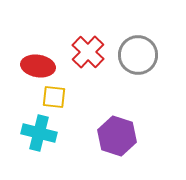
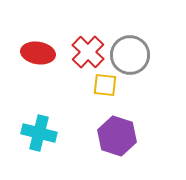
gray circle: moved 8 px left
red ellipse: moved 13 px up
yellow square: moved 51 px right, 12 px up
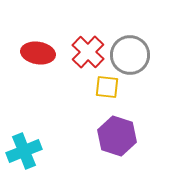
yellow square: moved 2 px right, 2 px down
cyan cross: moved 15 px left, 18 px down; rotated 36 degrees counterclockwise
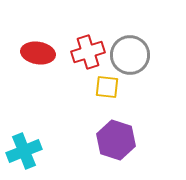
red cross: rotated 28 degrees clockwise
purple hexagon: moved 1 px left, 4 px down
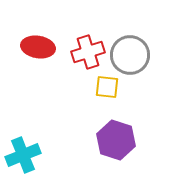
red ellipse: moved 6 px up
cyan cross: moved 1 px left, 4 px down
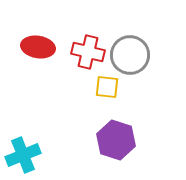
red cross: rotated 32 degrees clockwise
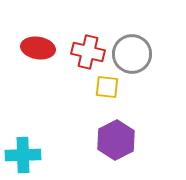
red ellipse: moved 1 px down
gray circle: moved 2 px right, 1 px up
purple hexagon: rotated 15 degrees clockwise
cyan cross: rotated 20 degrees clockwise
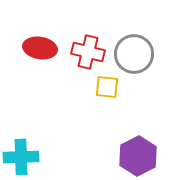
red ellipse: moved 2 px right
gray circle: moved 2 px right
purple hexagon: moved 22 px right, 16 px down
cyan cross: moved 2 px left, 2 px down
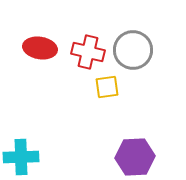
gray circle: moved 1 px left, 4 px up
yellow square: rotated 15 degrees counterclockwise
purple hexagon: moved 3 px left, 1 px down; rotated 24 degrees clockwise
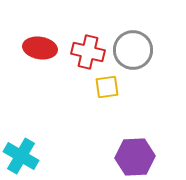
cyan cross: moved 1 px up; rotated 32 degrees clockwise
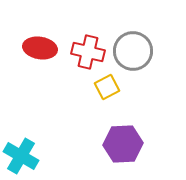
gray circle: moved 1 px down
yellow square: rotated 20 degrees counterclockwise
purple hexagon: moved 12 px left, 13 px up
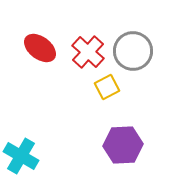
red ellipse: rotated 28 degrees clockwise
red cross: rotated 28 degrees clockwise
purple hexagon: moved 1 px down
